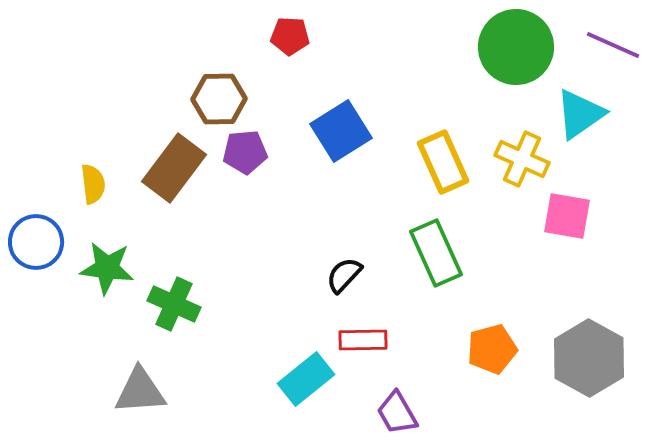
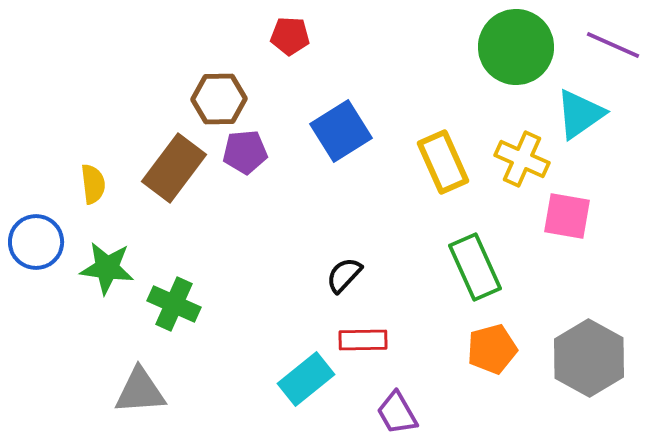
green rectangle: moved 39 px right, 14 px down
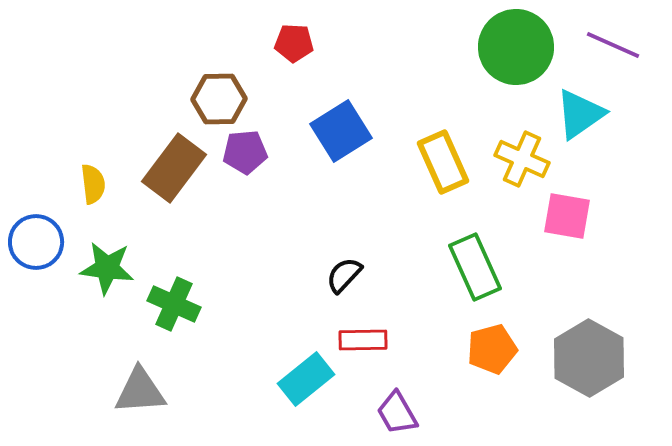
red pentagon: moved 4 px right, 7 px down
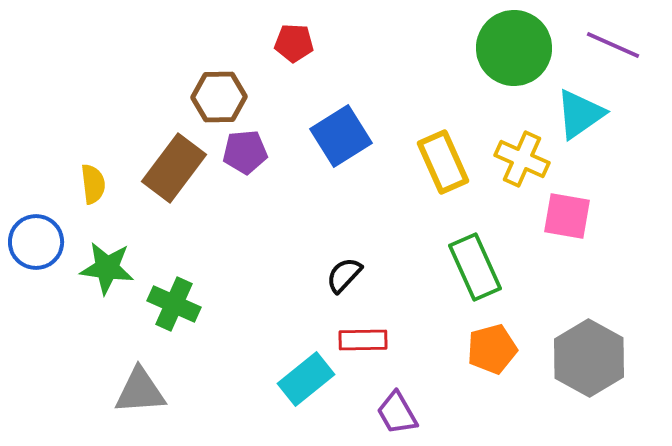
green circle: moved 2 px left, 1 px down
brown hexagon: moved 2 px up
blue square: moved 5 px down
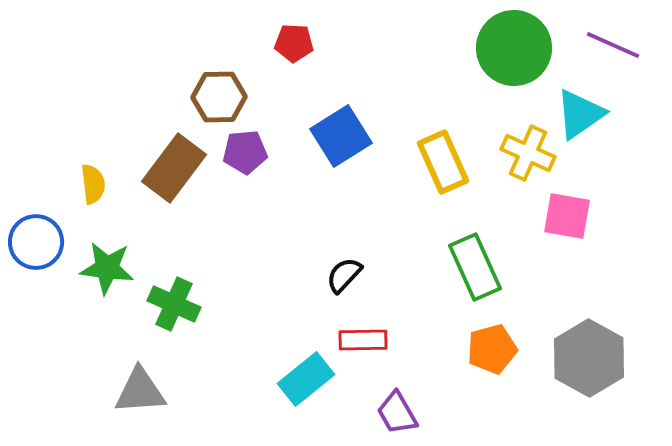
yellow cross: moved 6 px right, 6 px up
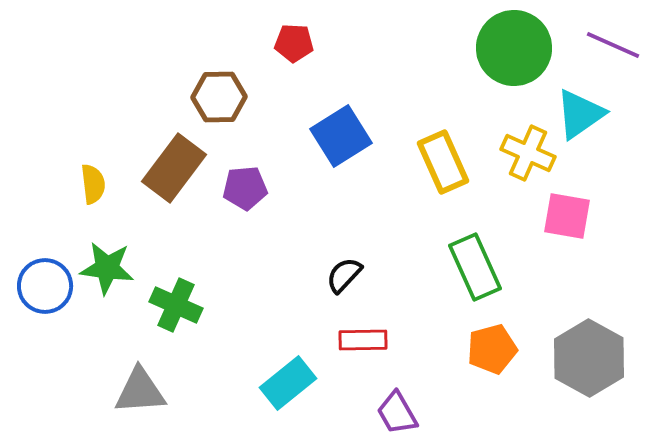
purple pentagon: moved 36 px down
blue circle: moved 9 px right, 44 px down
green cross: moved 2 px right, 1 px down
cyan rectangle: moved 18 px left, 4 px down
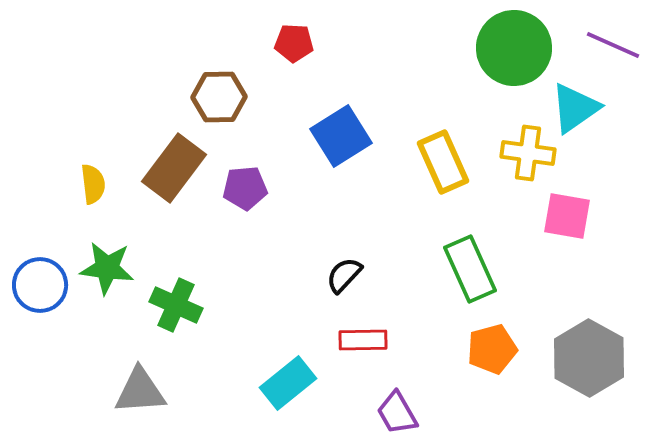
cyan triangle: moved 5 px left, 6 px up
yellow cross: rotated 16 degrees counterclockwise
green rectangle: moved 5 px left, 2 px down
blue circle: moved 5 px left, 1 px up
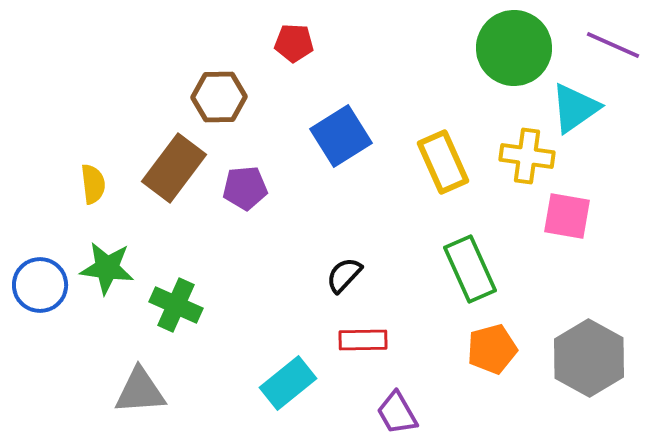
yellow cross: moved 1 px left, 3 px down
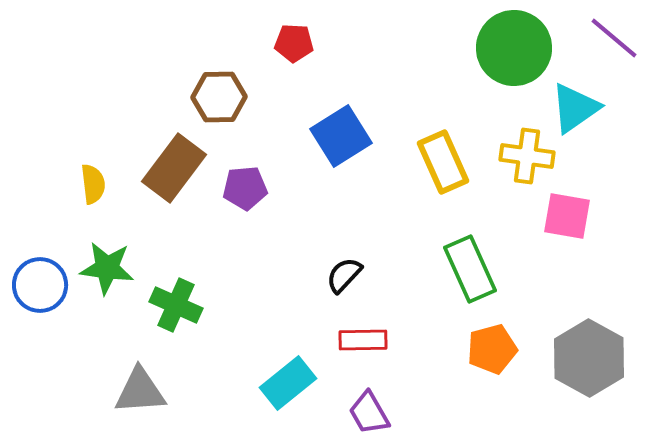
purple line: moved 1 px right, 7 px up; rotated 16 degrees clockwise
purple trapezoid: moved 28 px left
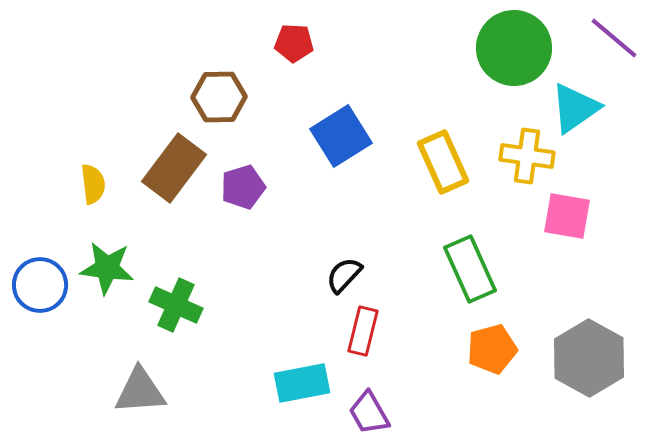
purple pentagon: moved 2 px left, 1 px up; rotated 12 degrees counterclockwise
red rectangle: moved 9 px up; rotated 75 degrees counterclockwise
cyan rectangle: moved 14 px right; rotated 28 degrees clockwise
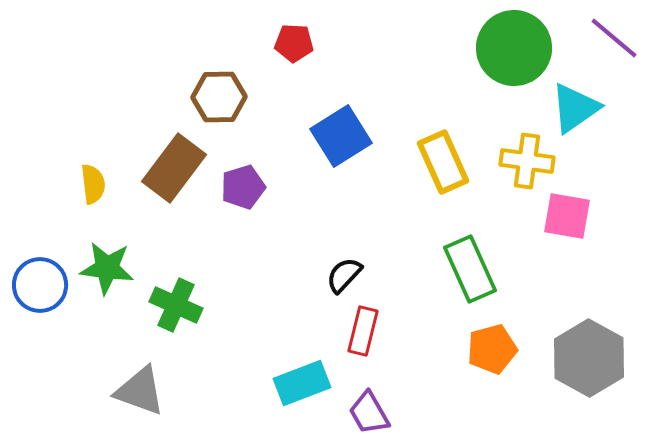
yellow cross: moved 5 px down
cyan rectangle: rotated 10 degrees counterclockwise
gray triangle: rotated 24 degrees clockwise
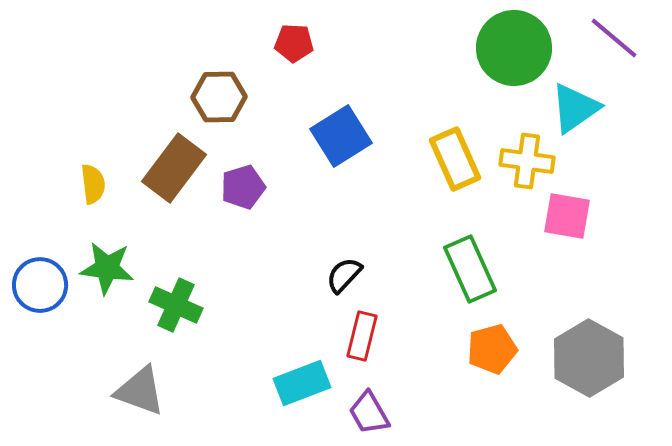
yellow rectangle: moved 12 px right, 3 px up
red rectangle: moved 1 px left, 5 px down
